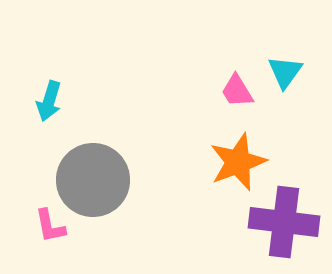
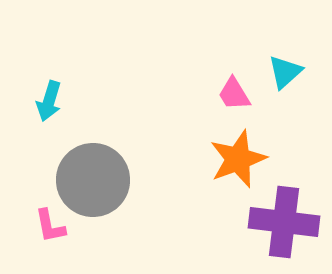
cyan triangle: rotated 12 degrees clockwise
pink trapezoid: moved 3 px left, 3 px down
orange star: moved 3 px up
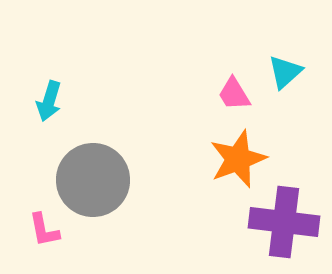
pink L-shape: moved 6 px left, 4 px down
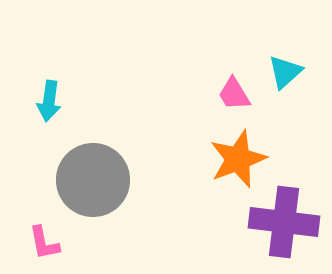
cyan arrow: rotated 9 degrees counterclockwise
pink L-shape: moved 13 px down
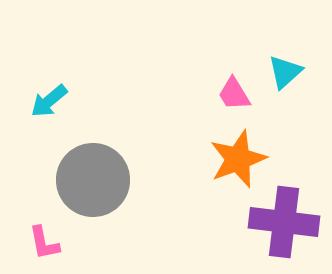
cyan arrow: rotated 42 degrees clockwise
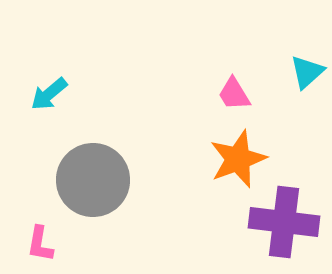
cyan triangle: moved 22 px right
cyan arrow: moved 7 px up
pink L-shape: moved 4 px left, 1 px down; rotated 21 degrees clockwise
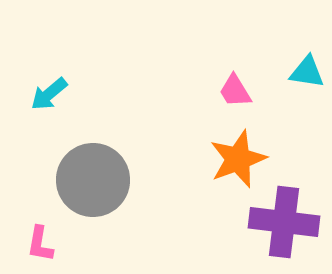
cyan triangle: rotated 51 degrees clockwise
pink trapezoid: moved 1 px right, 3 px up
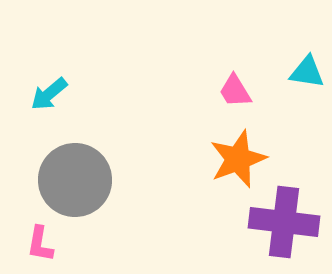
gray circle: moved 18 px left
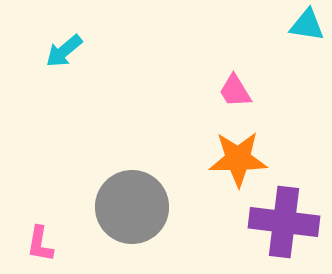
cyan triangle: moved 47 px up
cyan arrow: moved 15 px right, 43 px up
orange star: rotated 20 degrees clockwise
gray circle: moved 57 px right, 27 px down
